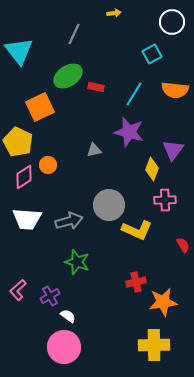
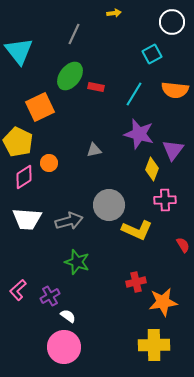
green ellipse: moved 2 px right; rotated 20 degrees counterclockwise
purple star: moved 10 px right, 2 px down
orange circle: moved 1 px right, 2 px up
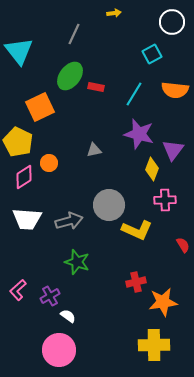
pink circle: moved 5 px left, 3 px down
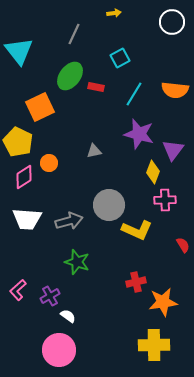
cyan square: moved 32 px left, 4 px down
gray triangle: moved 1 px down
yellow diamond: moved 1 px right, 3 px down
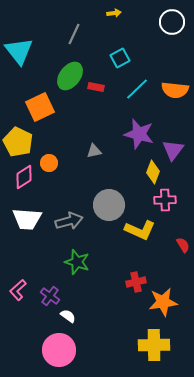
cyan line: moved 3 px right, 5 px up; rotated 15 degrees clockwise
yellow L-shape: moved 3 px right
purple cross: rotated 24 degrees counterclockwise
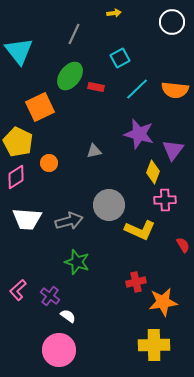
pink diamond: moved 8 px left
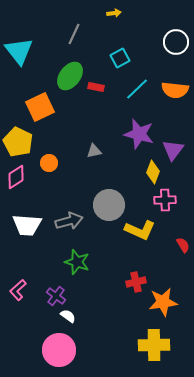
white circle: moved 4 px right, 20 px down
white trapezoid: moved 6 px down
purple cross: moved 6 px right
